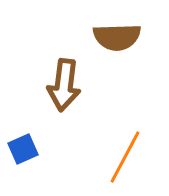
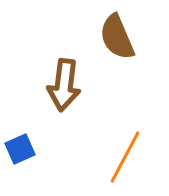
brown semicircle: rotated 69 degrees clockwise
blue square: moved 3 px left
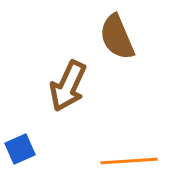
brown arrow: moved 4 px right, 1 px down; rotated 18 degrees clockwise
orange line: moved 4 px right, 4 px down; rotated 58 degrees clockwise
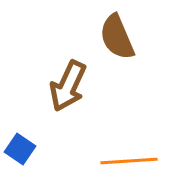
blue square: rotated 32 degrees counterclockwise
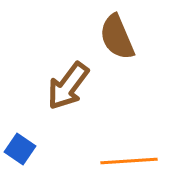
brown arrow: rotated 12 degrees clockwise
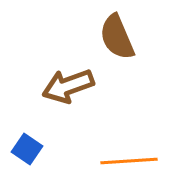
brown arrow: rotated 33 degrees clockwise
blue square: moved 7 px right
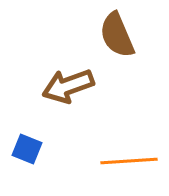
brown semicircle: moved 2 px up
blue square: rotated 12 degrees counterclockwise
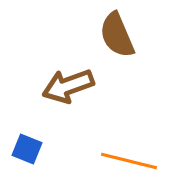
orange line: rotated 18 degrees clockwise
